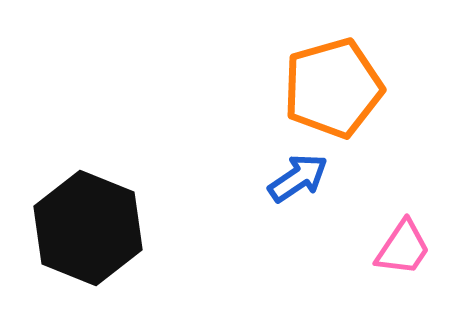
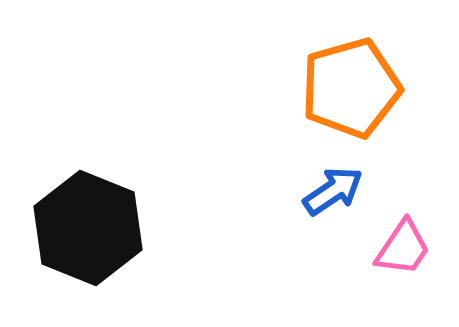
orange pentagon: moved 18 px right
blue arrow: moved 35 px right, 13 px down
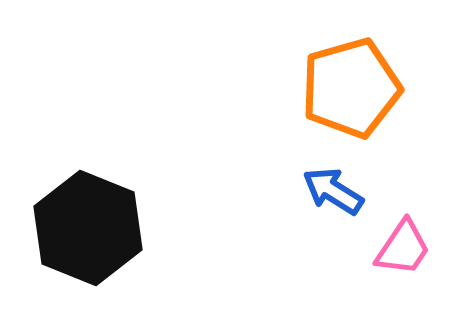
blue arrow: rotated 114 degrees counterclockwise
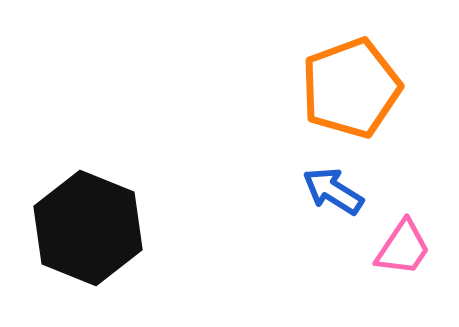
orange pentagon: rotated 4 degrees counterclockwise
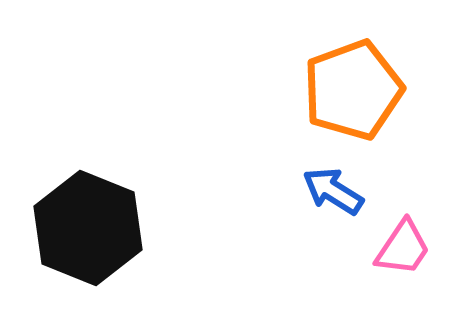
orange pentagon: moved 2 px right, 2 px down
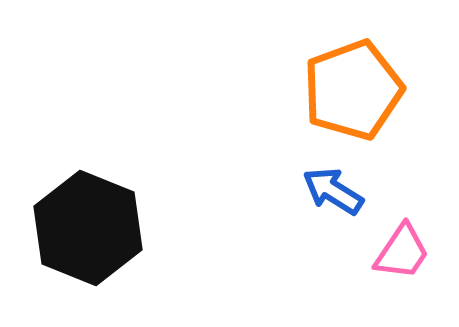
pink trapezoid: moved 1 px left, 4 px down
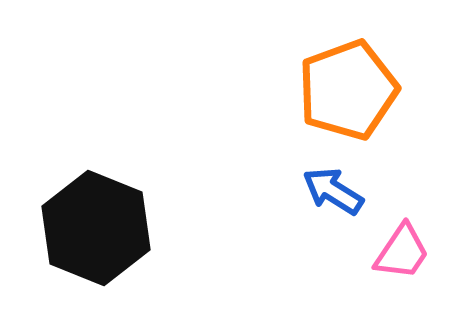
orange pentagon: moved 5 px left
black hexagon: moved 8 px right
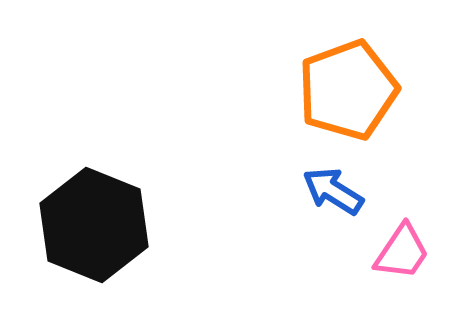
black hexagon: moved 2 px left, 3 px up
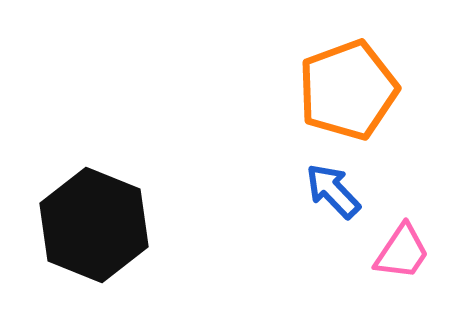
blue arrow: rotated 14 degrees clockwise
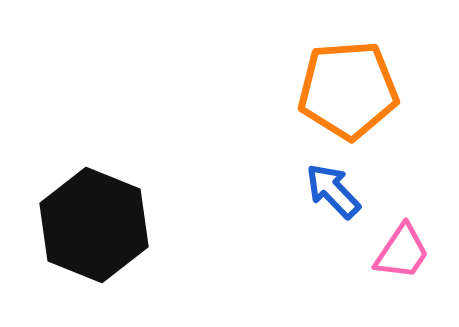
orange pentagon: rotated 16 degrees clockwise
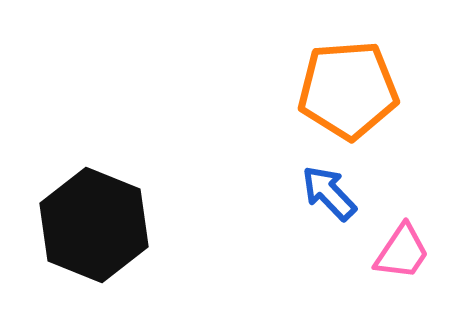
blue arrow: moved 4 px left, 2 px down
